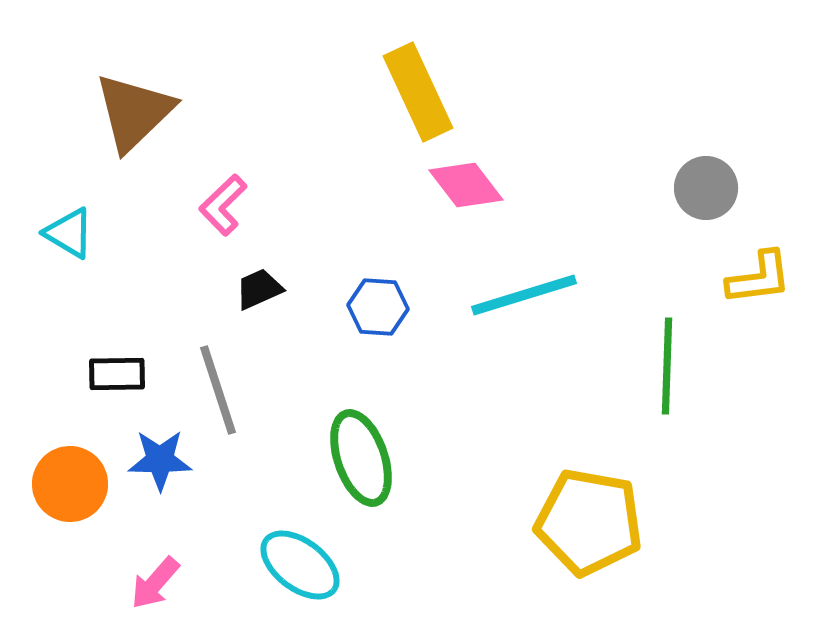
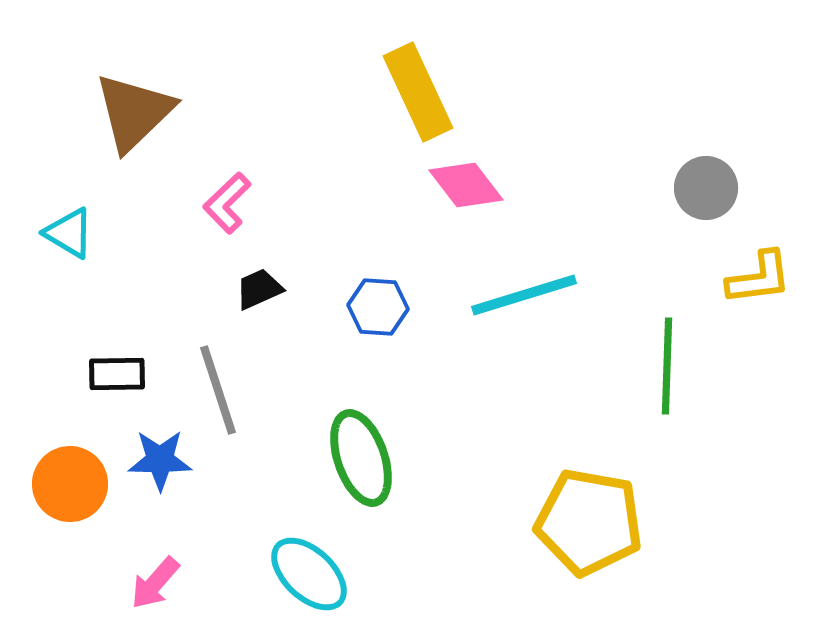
pink L-shape: moved 4 px right, 2 px up
cyan ellipse: moved 9 px right, 9 px down; rotated 6 degrees clockwise
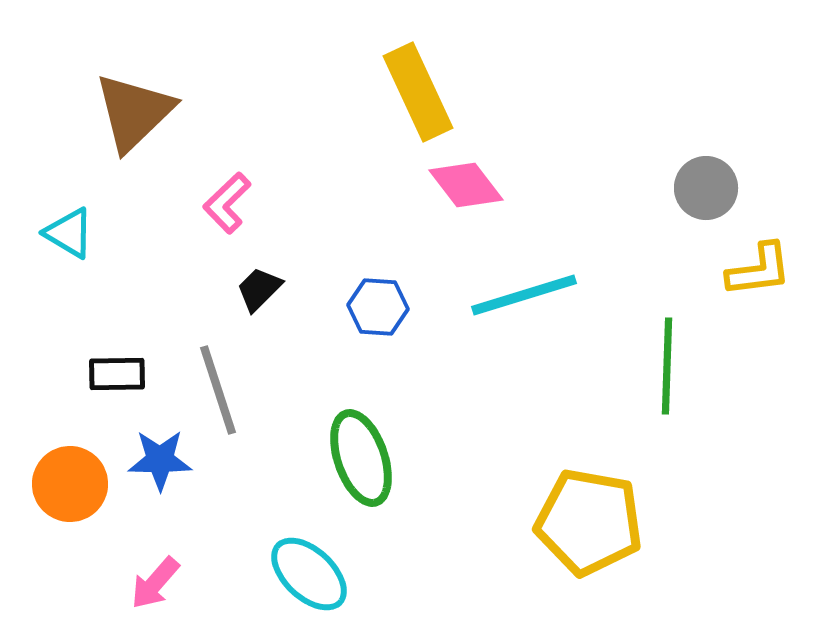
yellow L-shape: moved 8 px up
black trapezoid: rotated 21 degrees counterclockwise
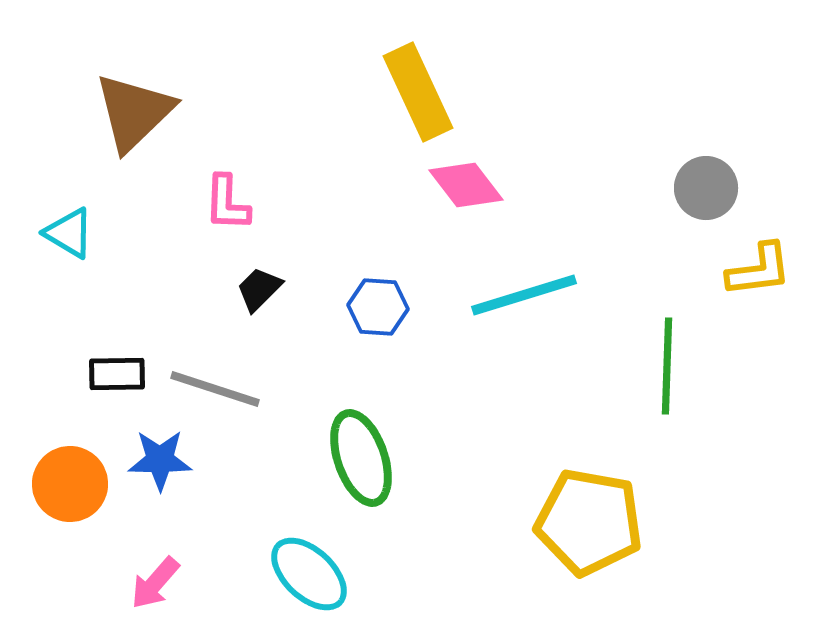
pink L-shape: rotated 44 degrees counterclockwise
gray line: moved 3 px left, 1 px up; rotated 54 degrees counterclockwise
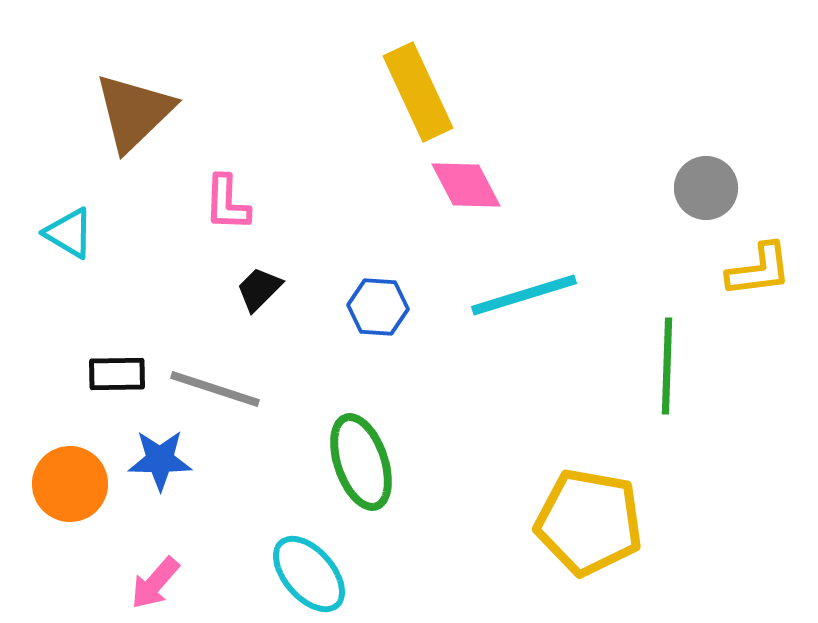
pink diamond: rotated 10 degrees clockwise
green ellipse: moved 4 px down
cyan ellipse: rotated 6 degrees clockwise
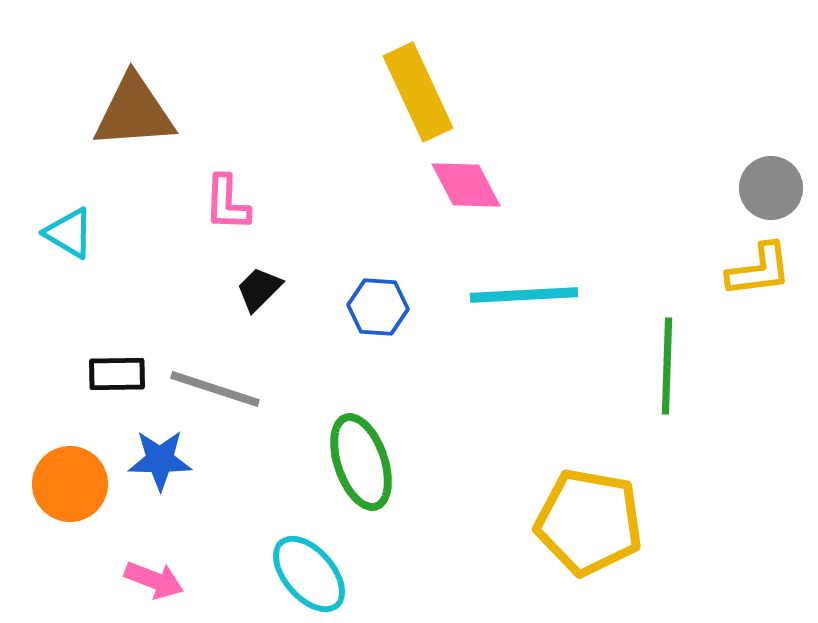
brown triangle: rotated 40 degrees clockwise
gray circle: moved 65 px right
cyan line: rotated 14 degrees clockwise
pink arrow: moved 1 px left, 3 px up; rotated 110 degrees counterclockwise
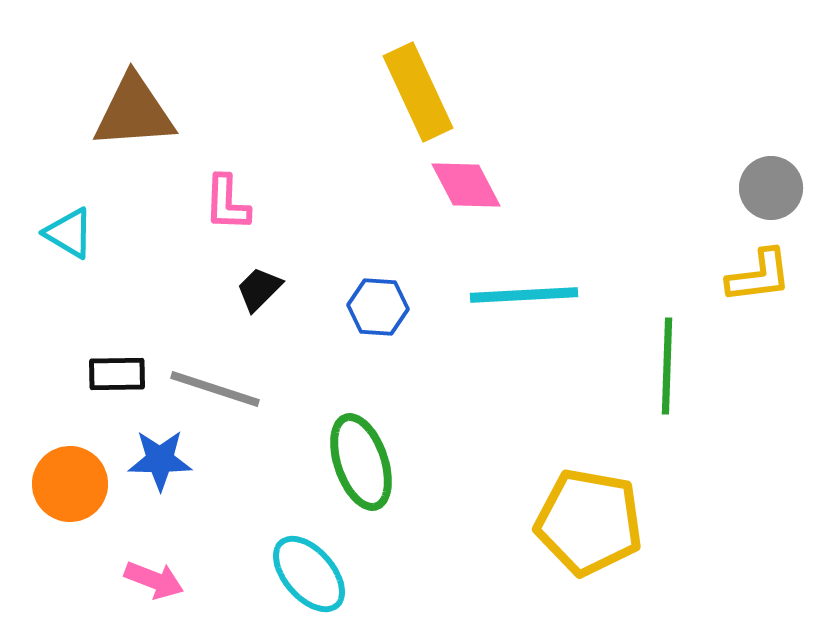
yellow L-shape: moved 6 px down
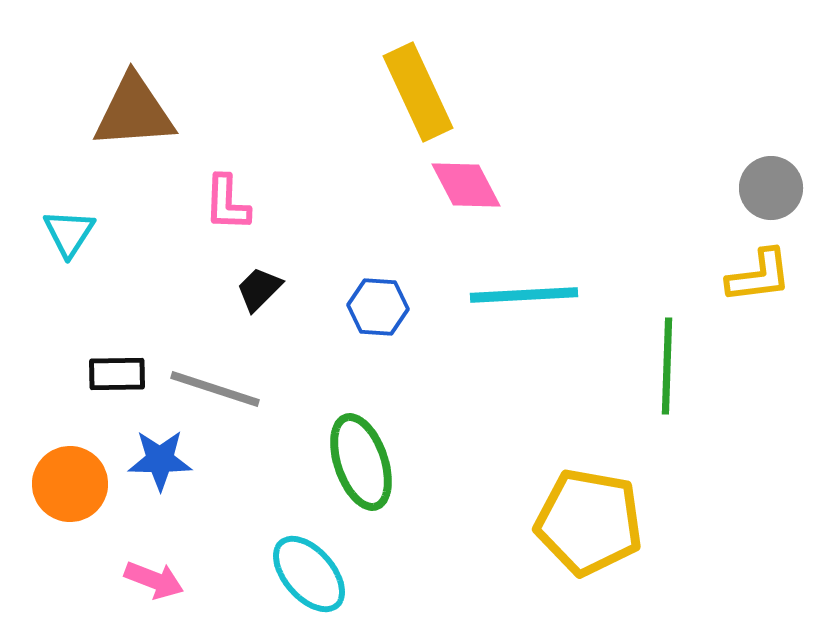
cyan triangle: rotated 32 degrees clockwise
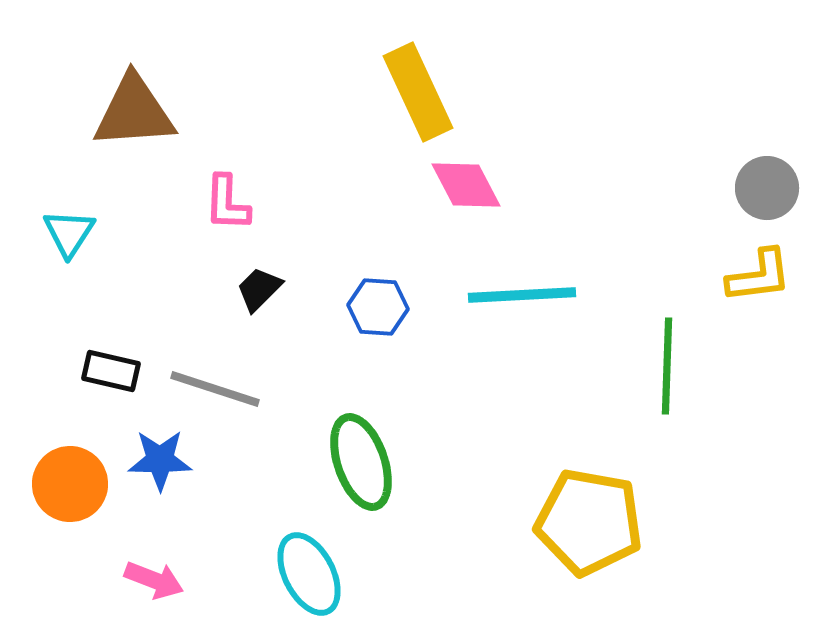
gray circle: moved 4 px left
cyan line: moved 2 px left
black rectangle: moved 6 px left, 3 px up; rotated 14 degrees clockwise
cyan ellipse: rotated 14 degrees clockwise
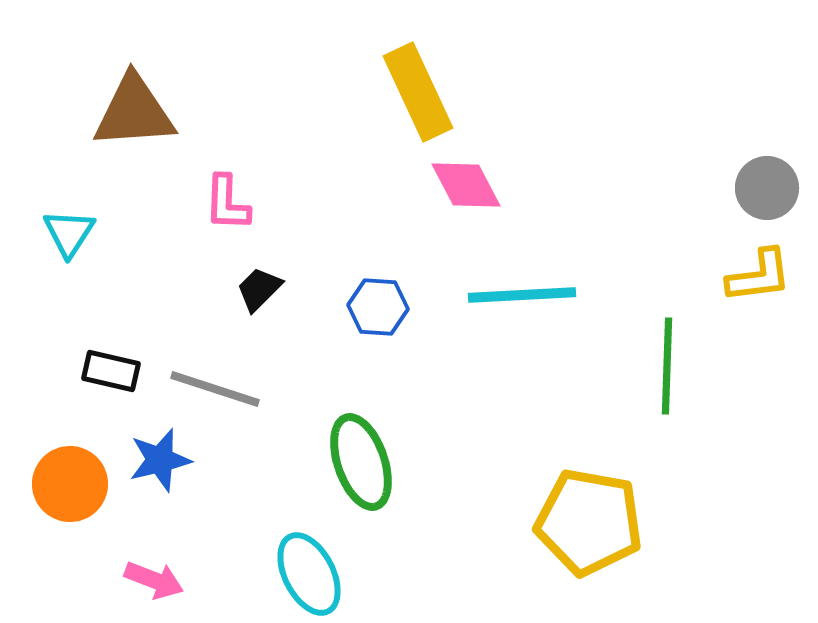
blue star: rotated 14 degrees counterclockwise
